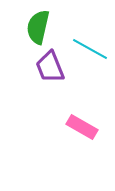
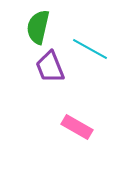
pink rectangle: moved 5 px left
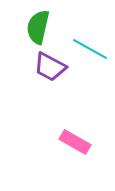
purple trapezoid: rotated 40 degrees counterclockwise
pink rectangle: moved 2 px left, 15 px down
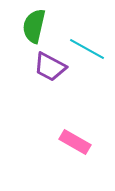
green semicircle: moved 4 px left, 1 px up
cyan line: moved 3 px left
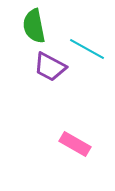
green semicircle: rotated 24 degrees counterclockwise
pink rectangle: moved 2 px down
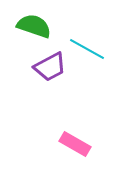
green semicircle: rotated 120 degrees clockwise
purple trapezoid: rotated 56 degrees counterclockwise
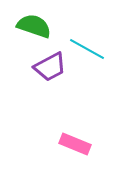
pink rectangle: rotated 8 degrees counterclockwise
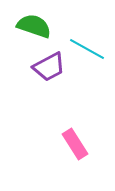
purple trapezoid: moved 1 px left
pink rectangle: rotated 36 degrees clockwise
